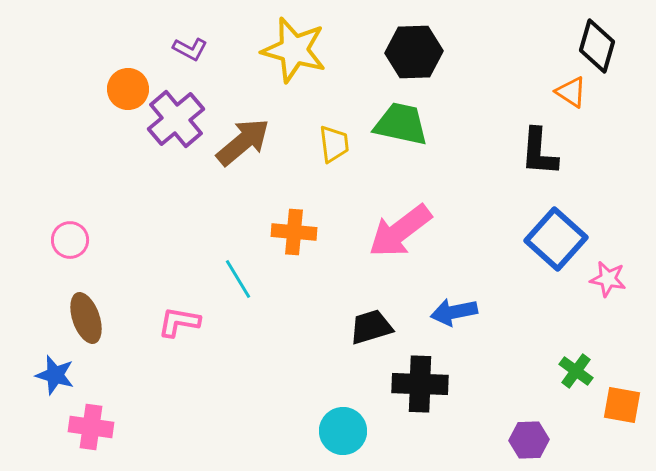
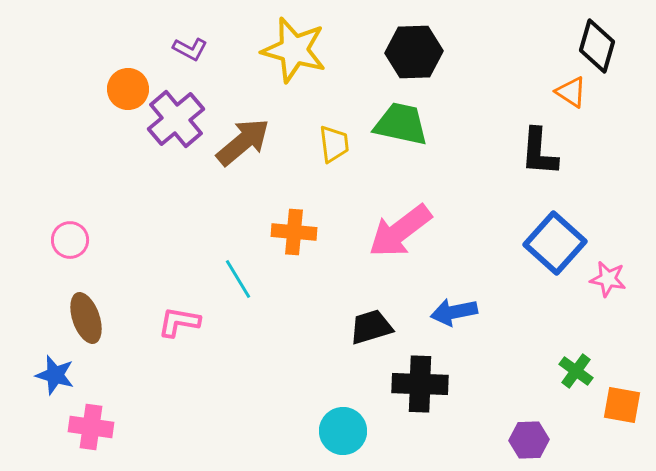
blue square: moved 1 px left, 4 px down
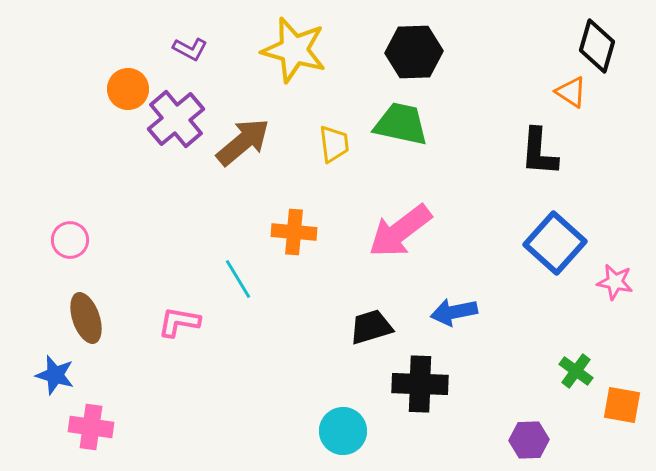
pink star: moved 7 px right, 3 px down
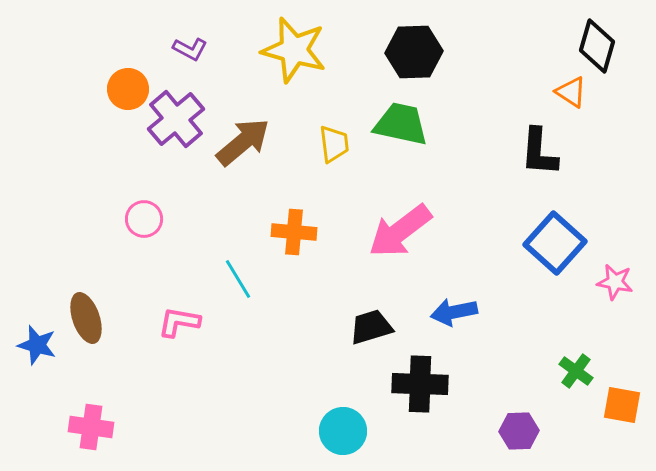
pink circle: moved 74 px right, 21 px up
blue star: moved 18 px left, 30 px up
purple hexagon: moved 10 px left, 9 px up
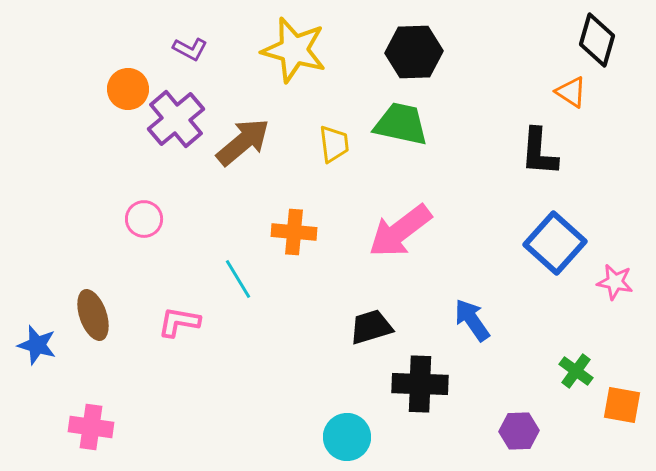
black diamond: moved 6 px up
blue arrow: moved 18 px right, 8 px down; rotated 66 degrees clockwise
brown ellipse: moved 7 px right, 3 px up
cyan circle: moved 4 px right, 6 px down
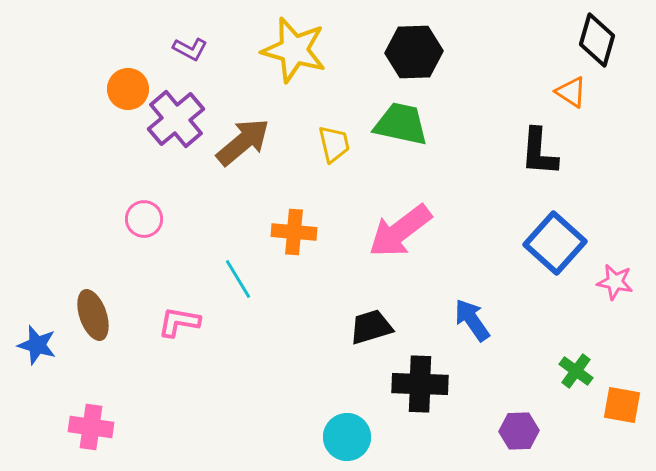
yellow trapezoid: rotated 6 degrees counterclockwise
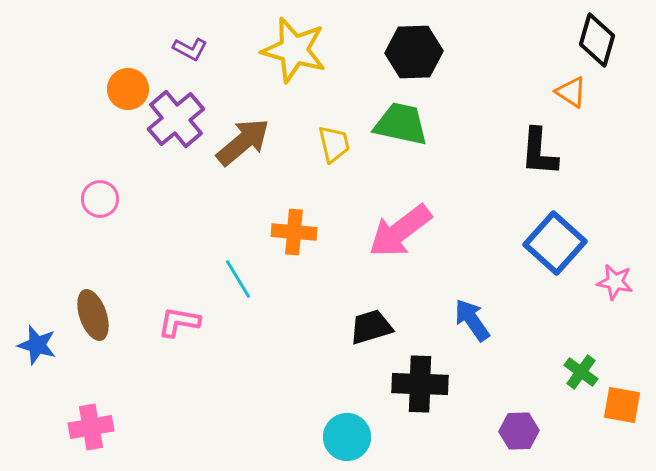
pink circle: moved 44 px left, 20 px up
green cross: moved 5 px right, 1 px down
pink cross: rotated 18 degrees counterclockwise
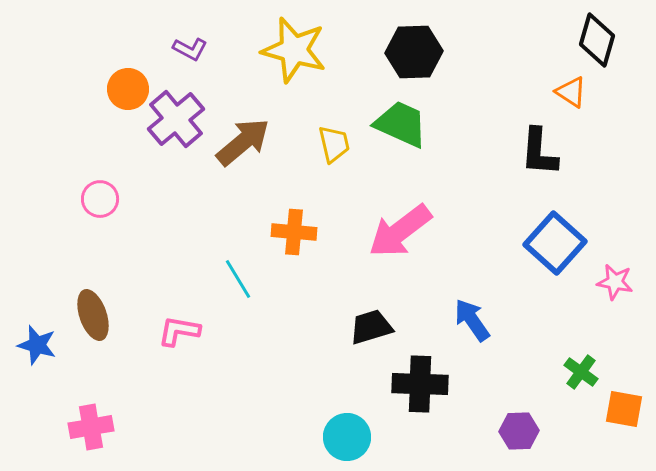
green trapezoid: rotated 12 degrees clockwise
pink L-shape: moved 9 px down
orange square: moved 2 px right, 4 px down
